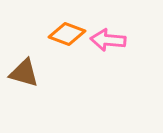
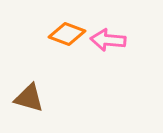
brown triangle: moved 5 px right, 25 px down
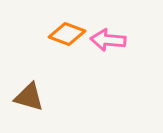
brown triangle: moved 1 px up
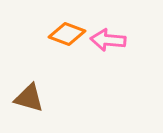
brown triangle: moved 1 px down
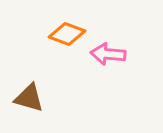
pink arrow: moved 14 px down
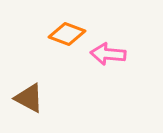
brown triangle: rotated 12 degrees clockwise
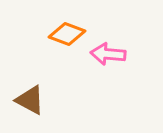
brown triangle: moved 1 px right, 2 px down
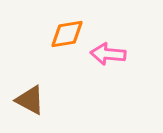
orange diamond: rotated 30 degrees counterclockwise
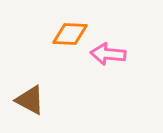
orange diamond: moved 3 px right; rotated 12 degrees clockwise
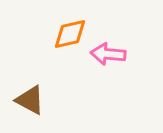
orange diamond: rotated 15 degrees counterclockwise
